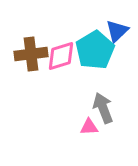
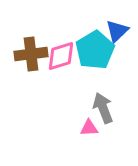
pink triangle: moved 1 px down
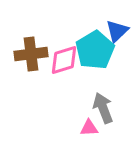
pink diamond: moved 3 px right, 4 px down
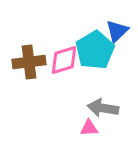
brown cross: moved 2 px left, 8 px down
gray arrow: rotated 60 degrees counterclockwise
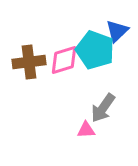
cyan pentagon: rotated 21 degrees counterclockwise
gray arrow: rotated 64 degrees counterclockwise
pink triangle: moved 3 px left, 2 px down
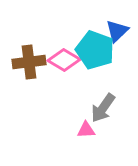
pink diamond: rotated 48 degrees clockwise
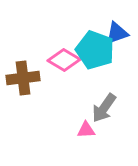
blue triangle: moved 2 px down; rotated 25 degrees clockwise
brown cross: moved 6 px left, 16 px down
gray arrow: moved 1 px right
